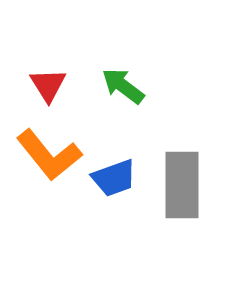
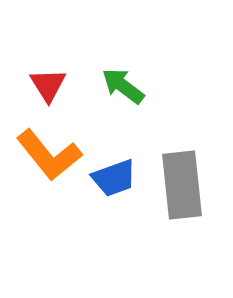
gray rectangle: rotated 6 degrees counterclockwise
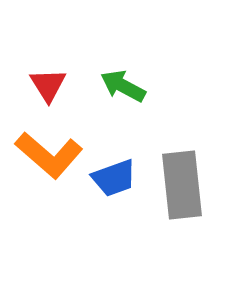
green arrow: rotated 9 degrees counterclockwise
orange L-shape: rotated 10 degrees counterclockwise
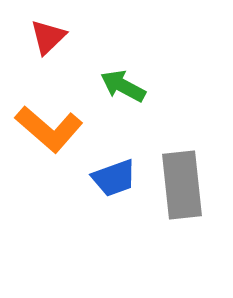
red triangle: moved 48 px up; rotated 18 degrees clockwise
orange L-shape: moved 26 px up
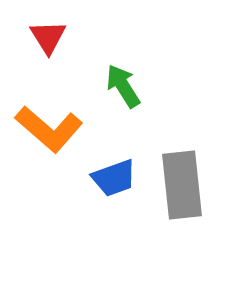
red triangle: rotated 18 degrees counterclockwise
green arrow: rotated 30 degrees clockwise
